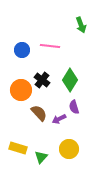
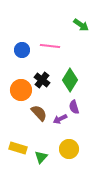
green arrow: rotated 35 degrees counterclockwise
purple arrow: moved 1 px right
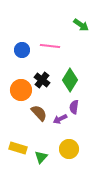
purple semicircle: rotated 24 degrees clockwise
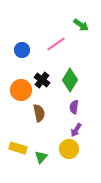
pink line: moved 6 px right, 2 px up; rotated 42 degrees counterclockwise
brown semicircle: rotated 30 degrees clockwise
purple arrow: moved 16 px right, 11 px down; rotated 32 degrees counterclockwise
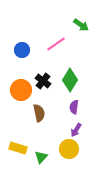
black cross: moved 1 px right, 1 px down
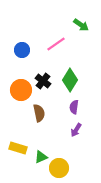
yellow circle: moved 10 px left, 19 px down
green triangle: rotated 24 degrees clockwise
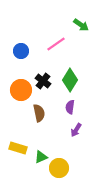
blue circle: moved 1 px left, 1 px down
purple semicircle: moved 4 px left
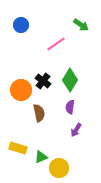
blue circle: moved 26 px up
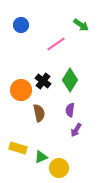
purple semicircle: moved 3 px down
